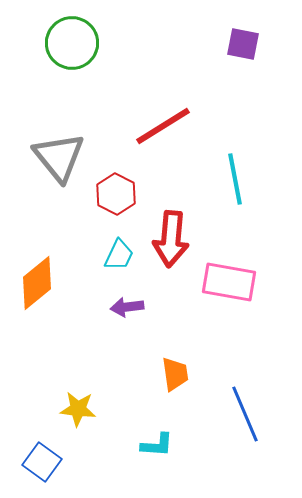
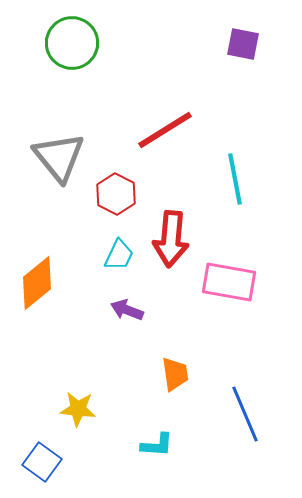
red line: moved 2 px right, 4 px down
purple arrow: moved 3 px down; rotated 28 degrees clockwise
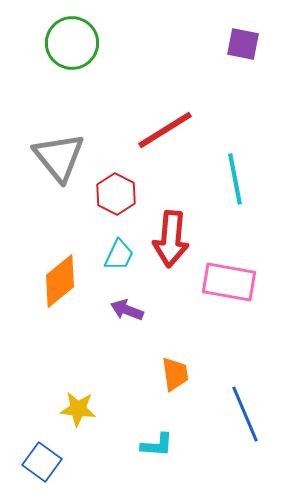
orange diamond: moved 23 px right, 2 px up
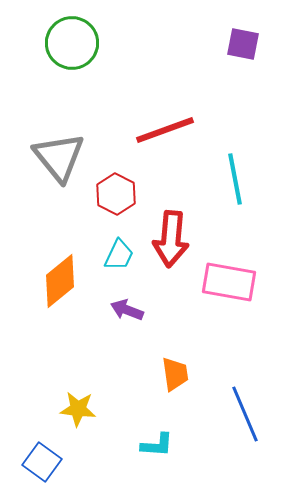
red line: rotated 12 degrees clockwise
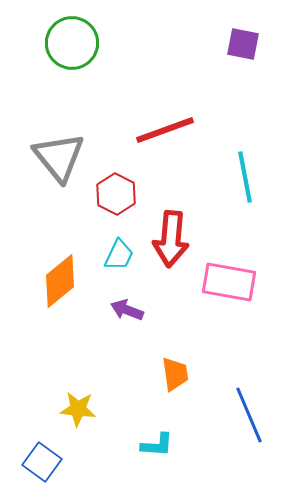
cyan line: moved 10 px right, 2 px up
blue line: moved 4 px right, 1 px down
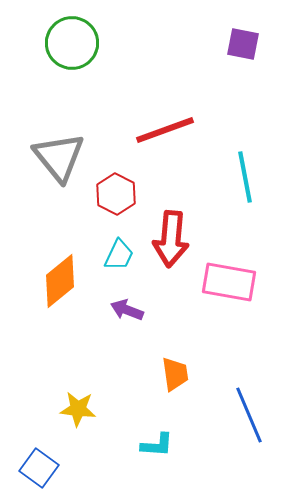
blue square: moved 3 px left, 6 px down
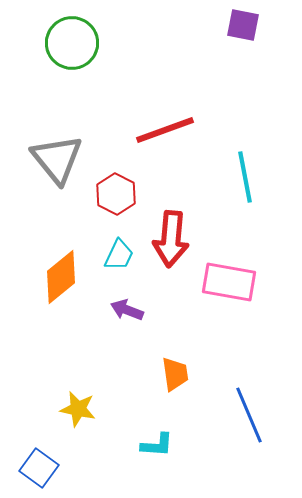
purple square: moved 19 px up
gray triangle: moved 2 px left, 2 px down
orange diamond: moved 1 px right, 4 px up
yellow star: rotated 6 degrees clockwise
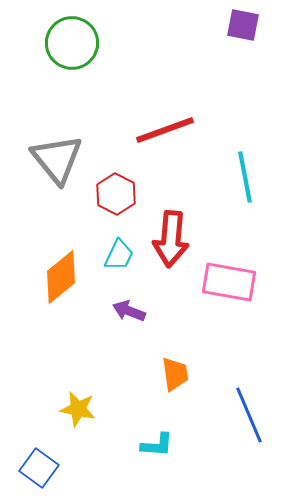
purple arrow: moved 2 px right, 1 px down
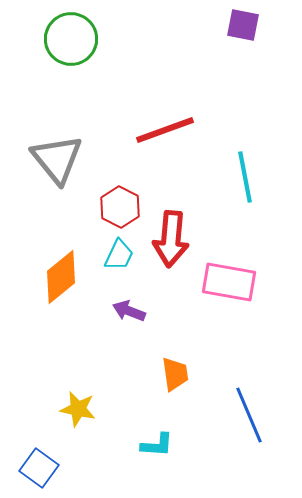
green circle: moved 1 px left, 4 px up
red hexagon: moved 4 px right, 13 px down
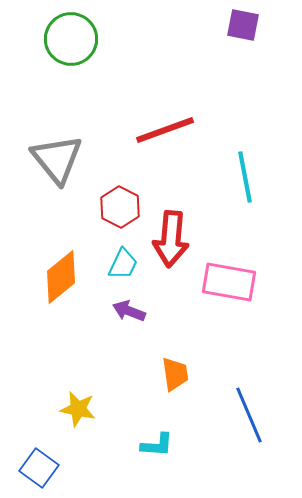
cyan trapezoid: moved 4 px right, 9 px down
